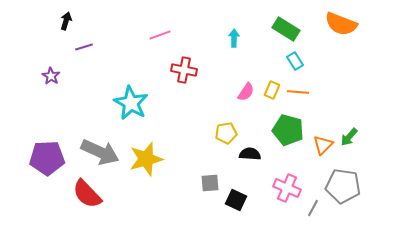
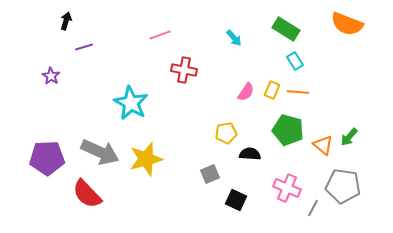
orange semicircle: moved 6 px right
cyan arrow: rotated 138 degrees clockwise
orange triangle: rotated 35 degrees counterclockwise
gray square: moved 9 px up; rotated 18 degrees counterclockwise
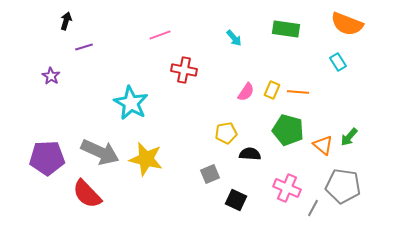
green rectangle: rotated 24 degrees counterclockwise
cyan rectangle: moved 43 px right, 1 px down
yellow star: rotated 28 degrees clockwise
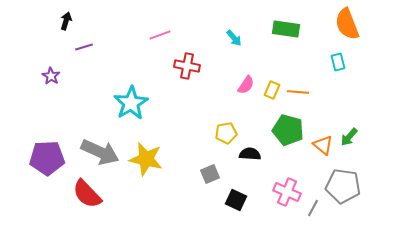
orange semicircle: rotated 48 degrees clockwise
cyan rectangle: rotated 18 degrees clockwise
red cross: moved 3 px right, 4 px up
pink semicircle: moved 7 px up
cyan star: rotated 12 degrees clockwise
pink cross: moved 4 px down
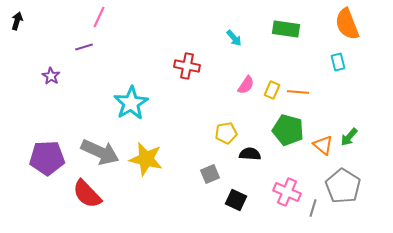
black arrow: moved 49 px left
pink line: moved 61 px left, 18 px up; rotated 45 degrees counterclockwise
gray pentagon: rotated 24 degrees clockwise
gray line: rotated 12 degrees counterclockwise
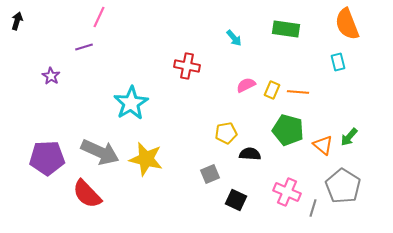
pink semicircle: rotated 150 degrees counterclockwise
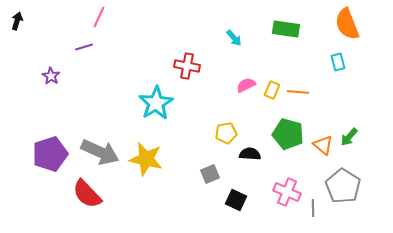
cyan star: moved 25 px right
green pentagon: moved 4 px down
purple pentagon: moved 3 px right, 4 px up; rotated 16 degrees counterclockwise
gray line: rotated 18 degrees counterclockwise
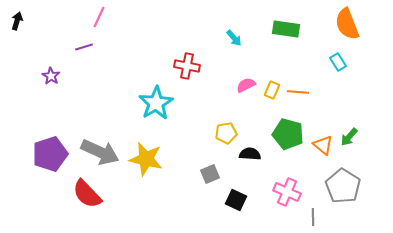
cyan rectangle: rotated 18 degrees counterclockwise
gray line: moved 9 px down
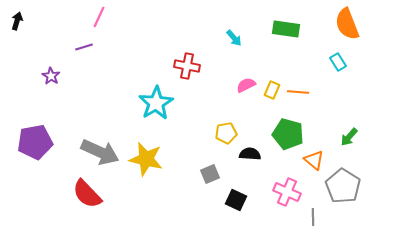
orange triangle: moved 9 px left, 15 px down
purple pentagon: moved 15 px left, 12 px up; rotated 8 degrees clockwise
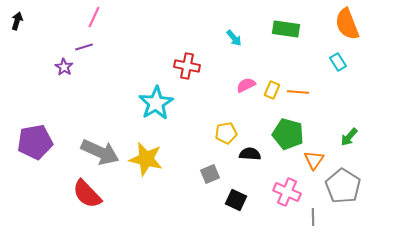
pink line: moved 5 px left
purple star: moved 13 px right, 9 px up
orange triangle: rotated 25 degrees clockwise
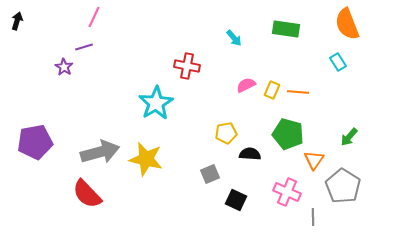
gray arrow: rotated 39 degrees counterclockwise
